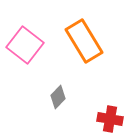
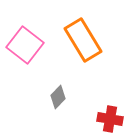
orange rectangle: moved 1 px left, 1 px up
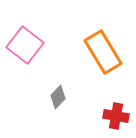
orange rectangle: moved 20 px right, 12 px down
red cross: moved 6 px right, 3 px up
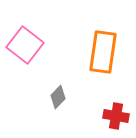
orange rectangle: rotated 39 degrees clockwise
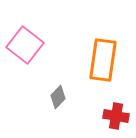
orange rectangle: moved 8 px down
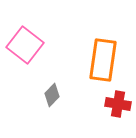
gray diamond: moved 6 px left, 2 px up
red cross: moved 2 px right, 12 px up
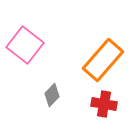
orange rectangle: rotated 33 degrees clockwise
red cross: moved 14 px left
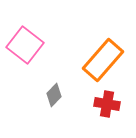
gray diamond: moved 2 px right
red cross: moved 3 px right
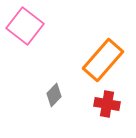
pink square: moved 19 px up
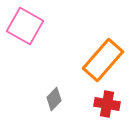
pink square: rotated 9 degrees counterclockwise
gray diamond: moved 4 px down
